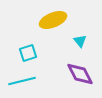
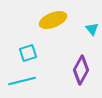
cyan triangle: moved 12 px right, 12 px up
purple diamond: moved 1 px right, 4 px up; rotated 56 degrees clockwise
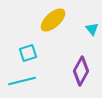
yellow ellipse: rotated 20 degrees counterclockwise
purple diamond: moved 1 px down
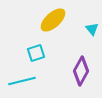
cyan square: moved 8 px right
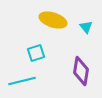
yellow ellipse: rotated 60 degrees clockwise
cyan triangle: moved 6 px left, 2 px up
purple diamond: rotated 20 degrees counterclockwise
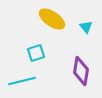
yellow ellipse: moved 1 px left, 1 px up; rotated 16 degrees clockwise
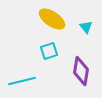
cyan square: moved 13 px right, 2 px up
